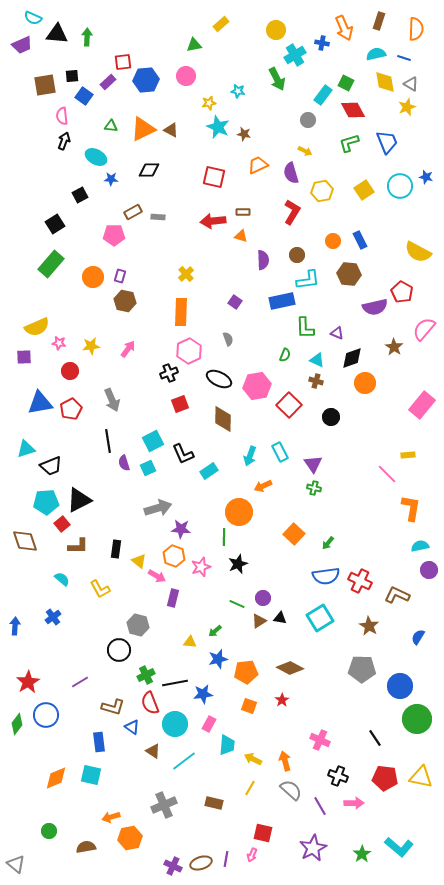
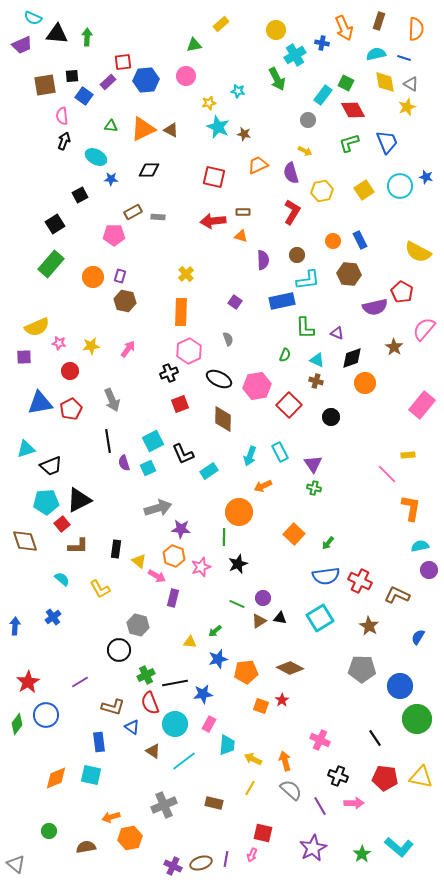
orange square at (249, 706): moved 12 px right
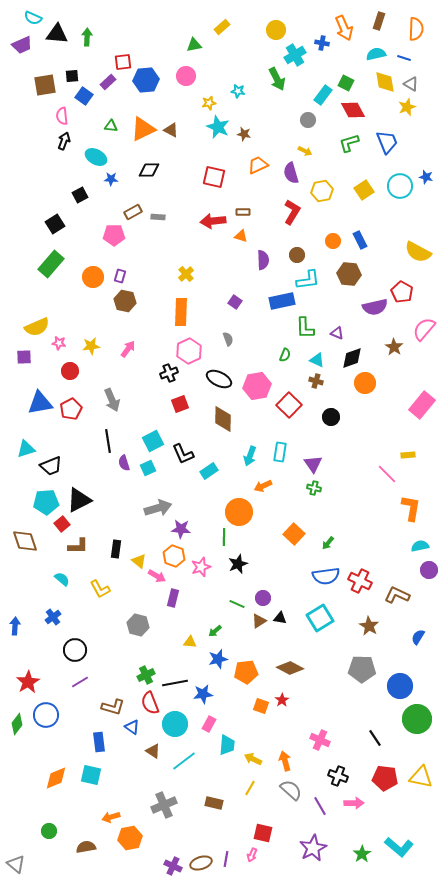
yellow rectangle at (221, 24): moved 1 px right, 3 px down
cyan rectangle at (280, 452): rotated 36 degrees clockwise
black circle at (119, 650): moved 44 px left
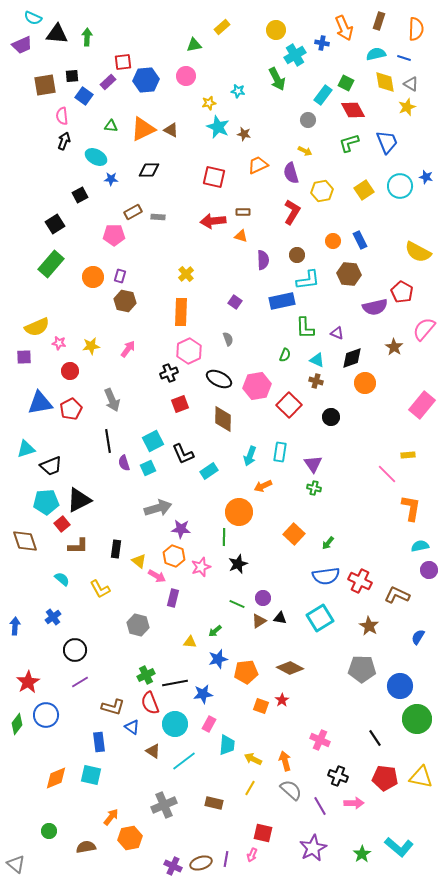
orange arrow at (111, 817): rotated 144 degrees clockwise
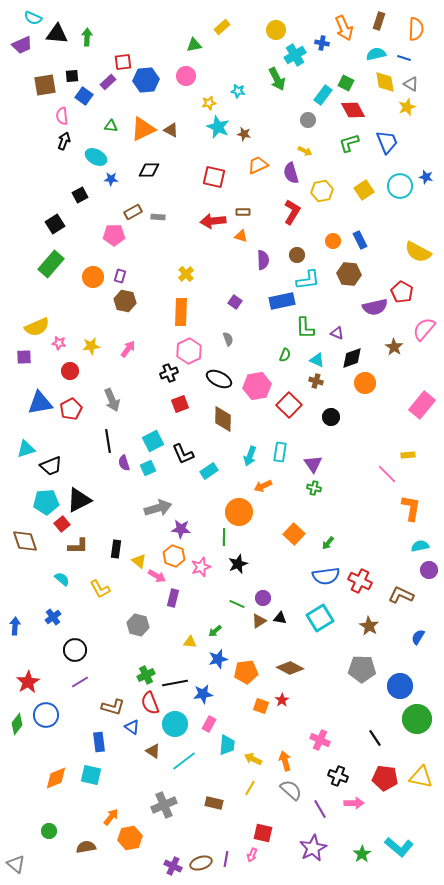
brown L-shape at (397, 595): moved 4 px right
purple line at (320, 806): moved 3 px down
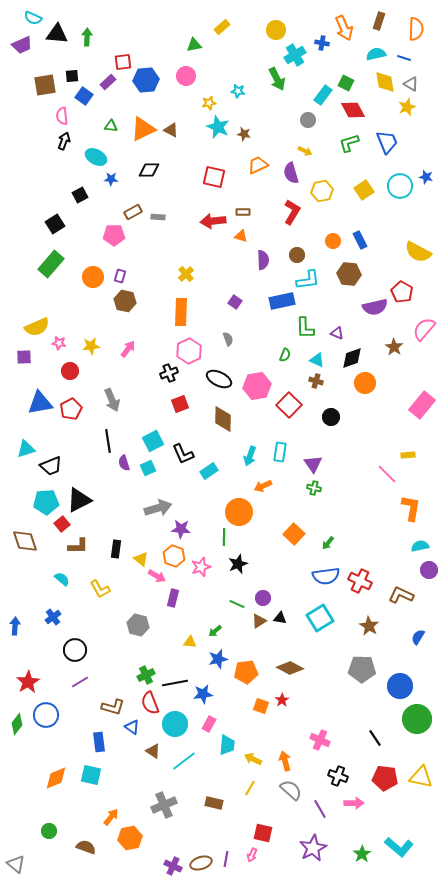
yellow triangle at (139, 561): moved 2 px right, 2 px up
brown semicircle at (86, 847): rotated 30 degrees clockwise
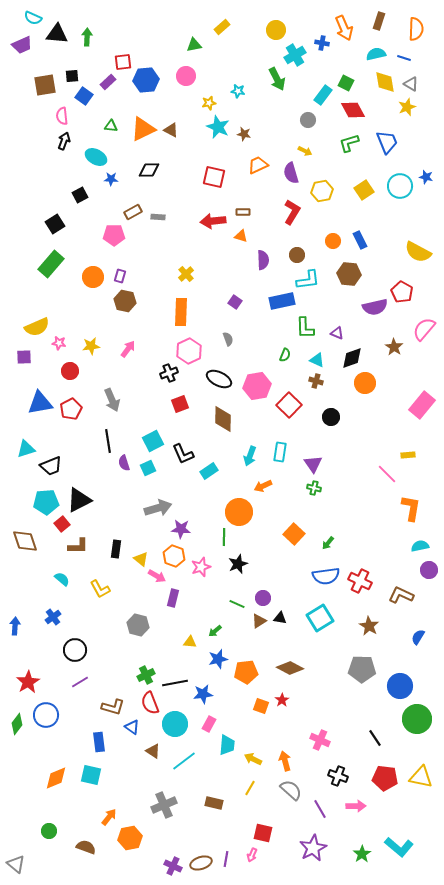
pink arrow at (354, 803): moved 2 px right, 3 px down
orange arrow at (111, 817): moved 2 px left
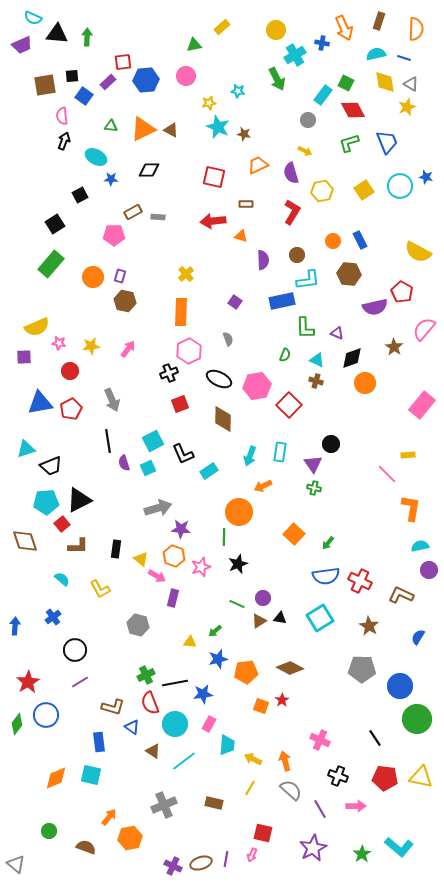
brown rectangle at (243, 212): moved 3 px right, 8 px up
black circle at (331, 417): moved 27 px down
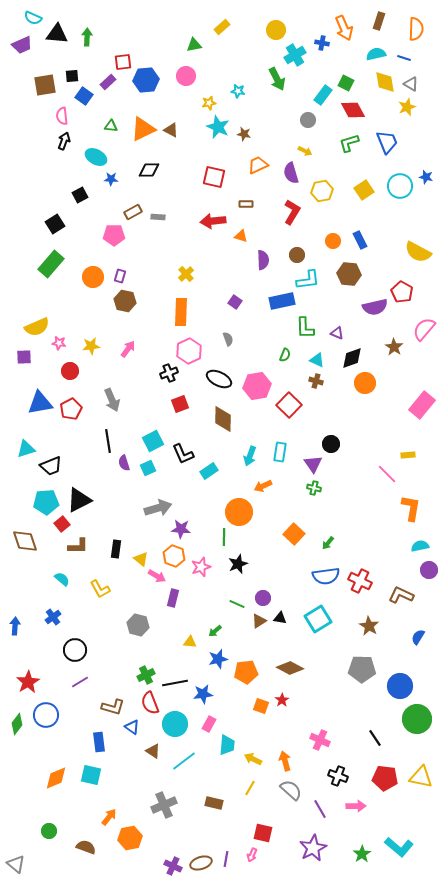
cyan square at (320, 618): moved 2 px left, 1 px down
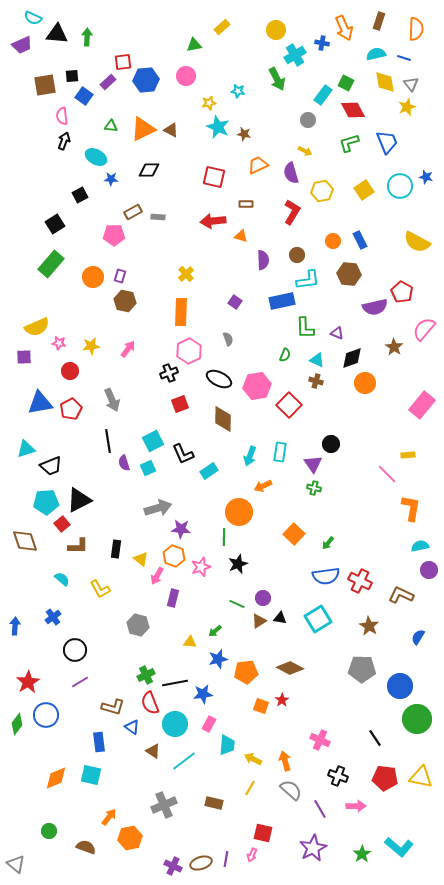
gray triangle at (411, 84): rotated 21 degrees clockwise
yellow semicircle at (418, 252): moved 1 px left, 10 px up
pink arrow at (157, 576): rotated 90 degrees clockwise
